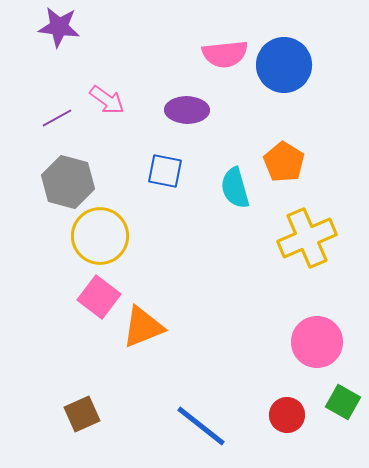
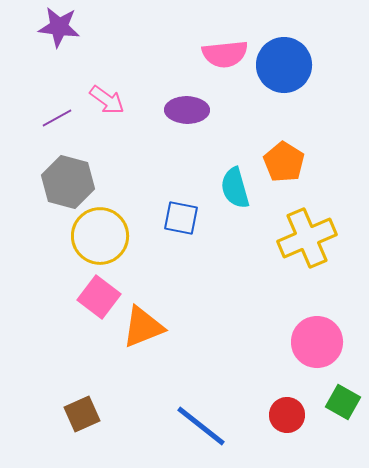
blue square: moved 16 px right, 47 px down
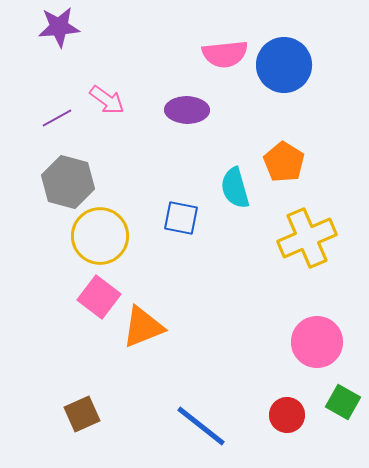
purple star: rotated 12 degrees counterclockwise
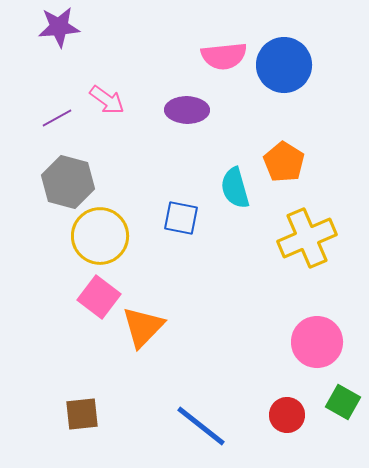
pink semicircle: moved 1 px left, 2 px down
orange triangle: rotated 24 degrees counterclockwise
brown square: rotated 18 degrees clockwise
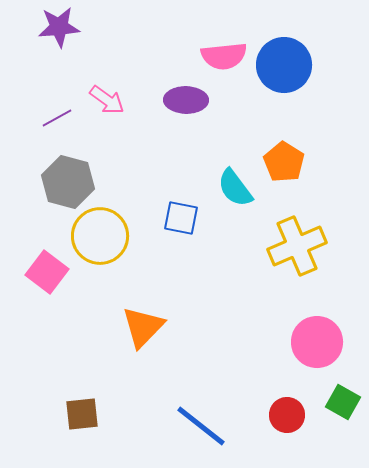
purple ellipse: moved 1 px left, 10 px up
cyan semicircle: rotated 21 degrees counterclockwise
yellow cross: moved 10 px left, 8 px down
pink square: moved 52 px left, 25 px up
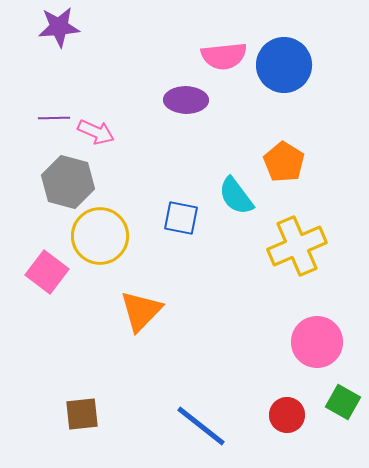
pink arrow: moved 11 px left, 32 px down; rotated 12 degrees counterclockwise
purple line: moved 3 px left; rotated 28 degrees clockwise
cyan semicircle: moved 1 px right, 8 px down
orange triangle: moved 2 px left, 16 px up
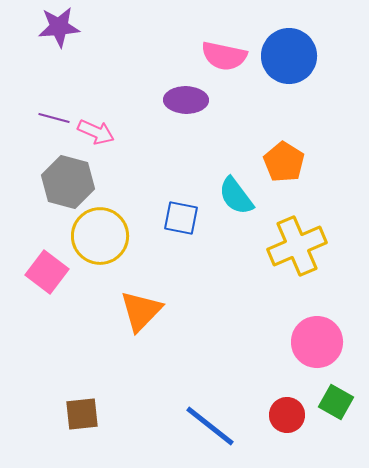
pink semicircle: rotated 18 degrees clockwise
blue circle: moved 5 px right, 9 px up
purple line: rotated 16 degrees clockwise
green square: moved 7 px left
blue line: moved 9 px right
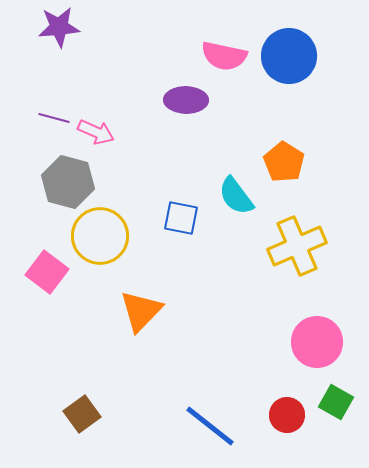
brown square: rotated 30 degrees counterclockwise
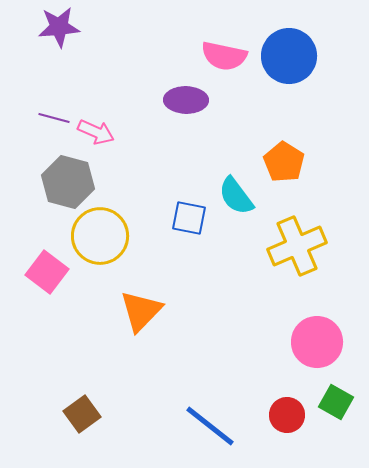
blue square: moved 8 px right
